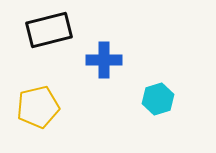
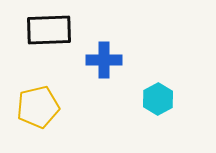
black rectangle: rotated 12 degrees clockwise
cyan hexagon: rotated 12 degrees counterclockwise
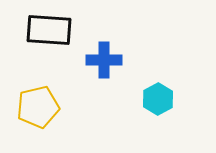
black rectangle: rotated 6 degrees clockwise
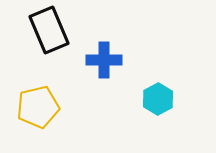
black rectangle: rotated 63 degrees clockwise
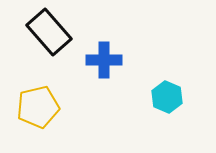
black rectangle: moved 2 px down; rotated 18 degrees counterclockwise
cyan hexagon: moved 9 px right, 2 px up; rotated 8 degrees counterclockwise
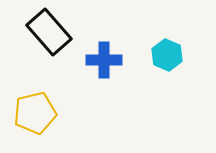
cyan hexagon: moved 42 px up
yellow pentagon: moved 3 px left, 6 px down
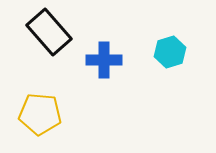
cyan hexagon: moved 3 px right, 3 px up; rotated 20 degrees clockwise
yellow pentagon: moved 5 px right, 1 px down; rotated 18 degrees clockwise
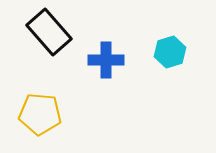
blue cross: moved 2 px right
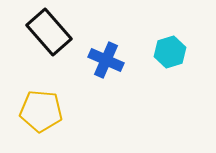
blue cross: rotated 24 degrees clockwise
yellow pentagon: moved 1 px right, 3 px up
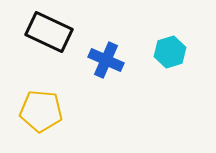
black rectangle: rotated 24 degrees counterclockwise
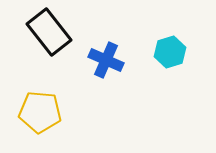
black rectangle: rotated 27 degrees clockwise
yellow pentagon: moved 1 px left, 1 px down
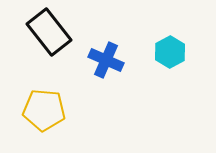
cyan hexagon: rotated 12 degrees counterclockwise
yellow pentagon: moved 4 px right, 2 px up
